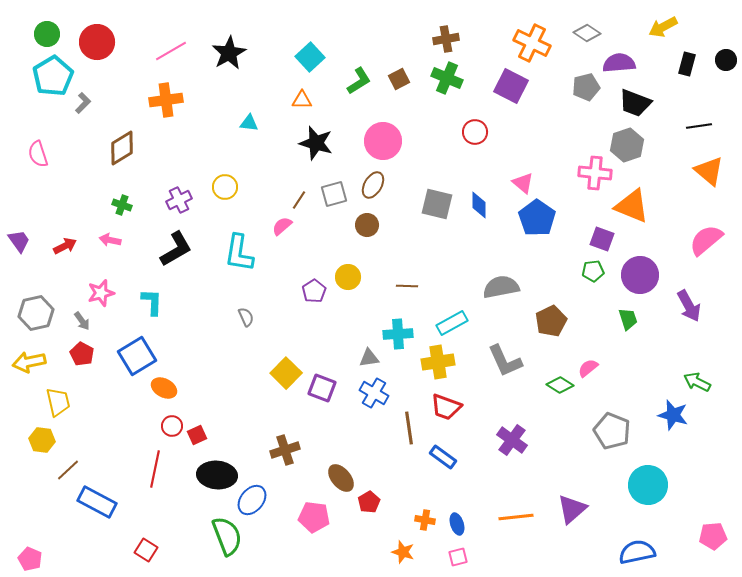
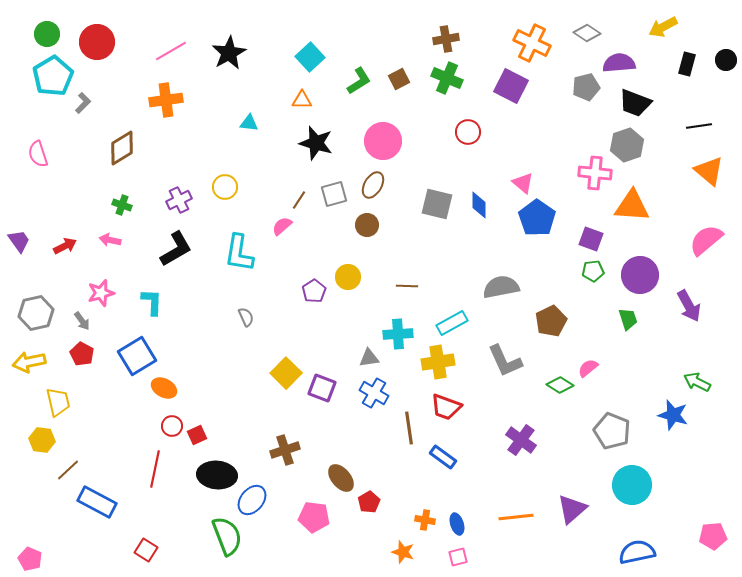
red circle at (475, 132): moved 7 px left
orange triangle at (632, 206): rotated 18 degrees counterclockwise
purple square at (602, 239): moved 11 px left
purple cross at (512, 440): moved 9 px right
cyan circle at (648, 485): moved 16 px left
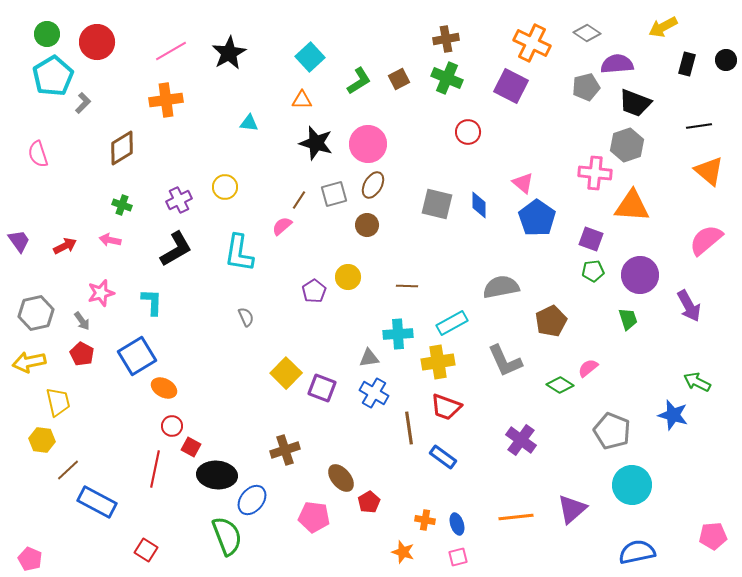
purple semicircle at (619, 63): moved 2 px left, 1 px down
pink circle at (383, 141): moved 15 px left, 3 px down
red square at (197, 435): moved 6 px left, 12 px down; rotated 36 degrees counterclockwise
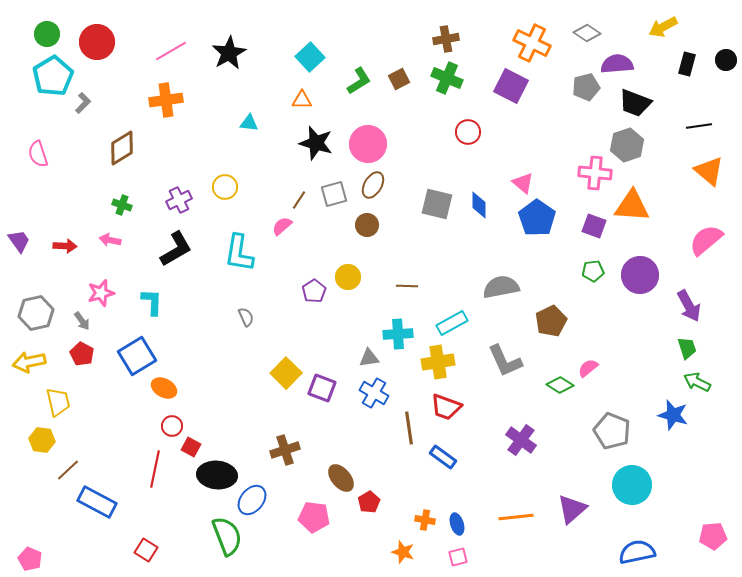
purple square at (591, 239): moved 3 px right, 13 px up
red arrow at (65, 246): rotated 30 degrees clockwise
green trapezoid at (628, 319): moved 59 px right, 29 px down
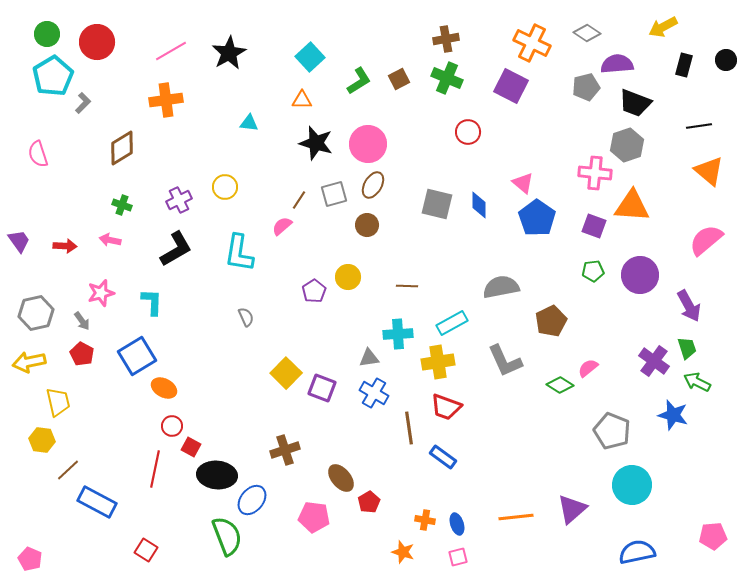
black rectangle at (687, 64): moved 3 px left, 1 px down
purple cross at (521, 440): moved 133 px right, 79 px up
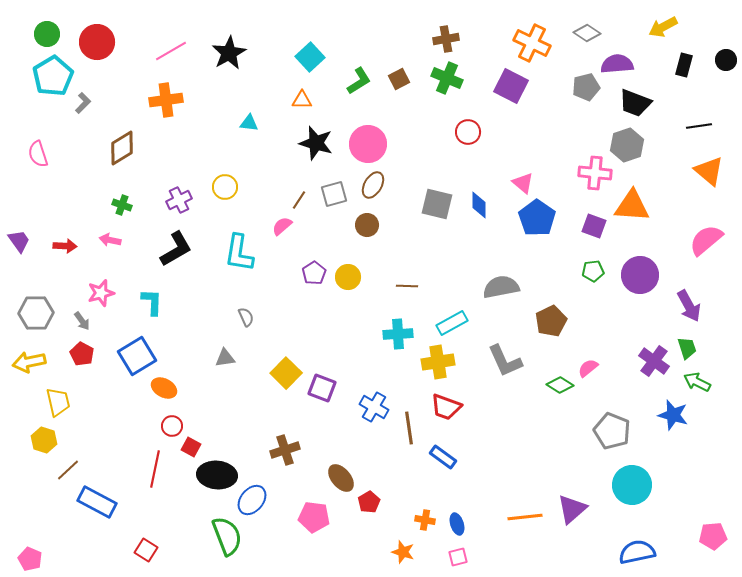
purple pentagon at (314, 291): moved 18 px up
gray hexagon at (36, 313): rotated 12 degrees clockwise
gray triangle at (369, 358): moved 144 px left
blue cross at (374, 393): moved 14 px down
yellow hexagon at (42, 440): moved 2 px right; rotated 10 degrees clockwise
orange line at (516, 517): moved 9 px right
